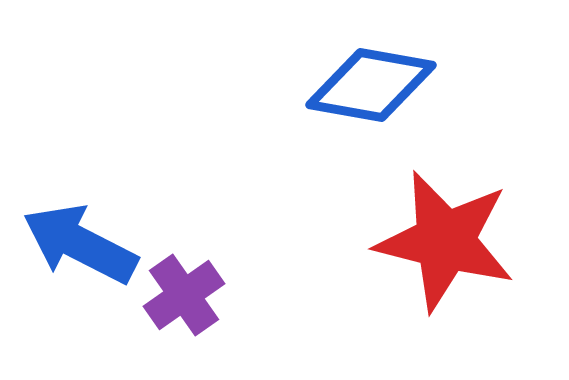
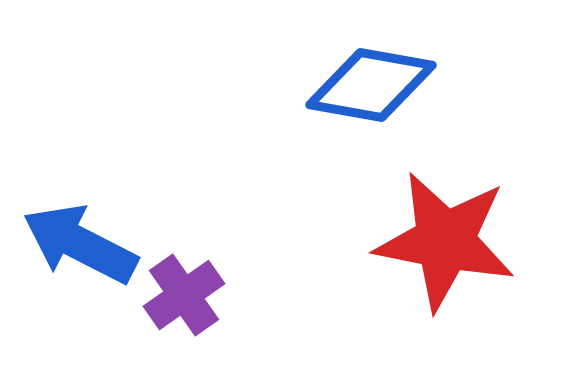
red star: rotated 3 degrees counterclockwise
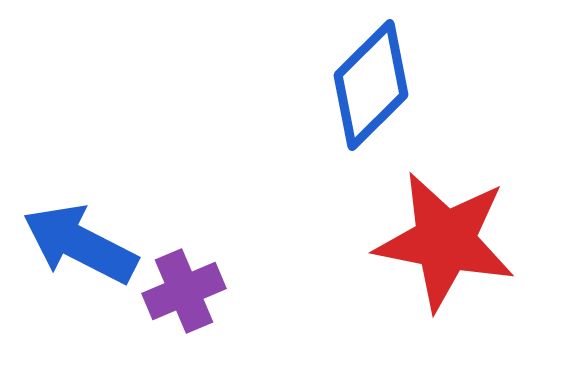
blue diamond: rotated 55 degrees counterclockwise
purple cross: moved 4 px up; rotated 12 degrees clockwise
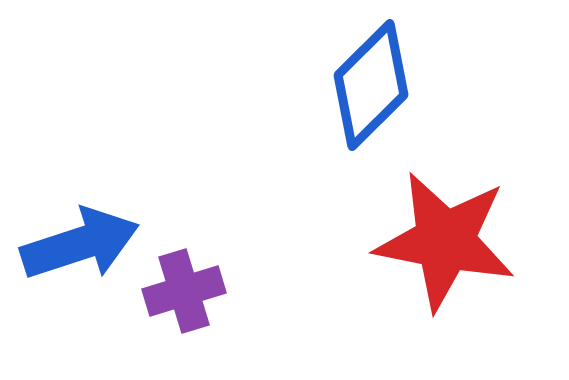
blue arrow: rotated 135 degrees clockwise
purple cross: rotated 6 degrees clockwise
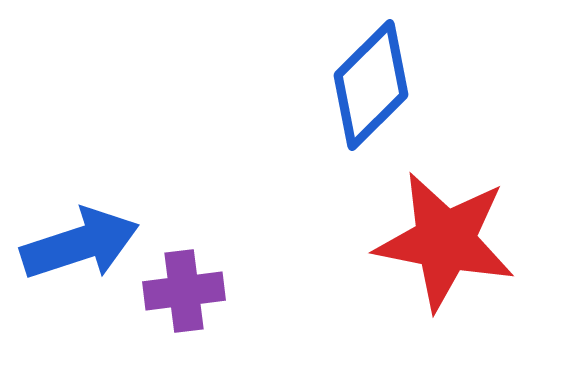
purple cross: rotated 10 degrees clockwise
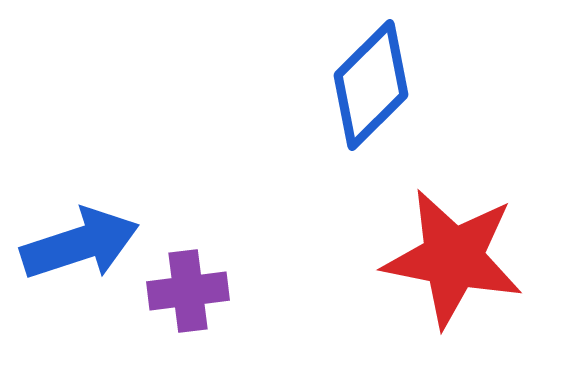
red star: moved 8 px right, 17 px down
purple cross: moved 4 px right
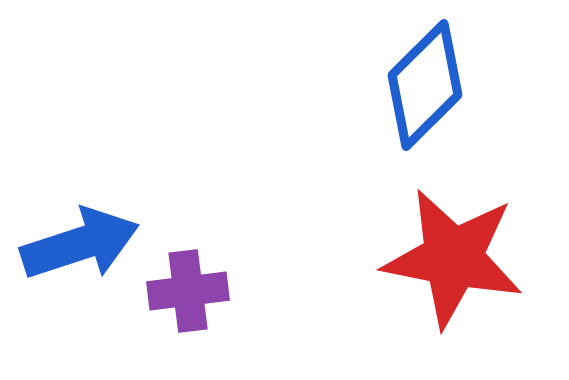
blue diamond: moved 54 px right
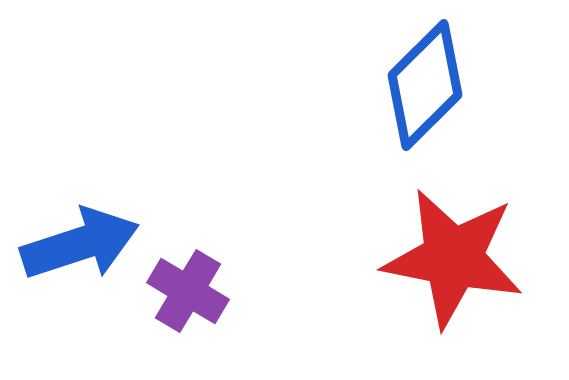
purple cross: rotated 38 degrees clockwise
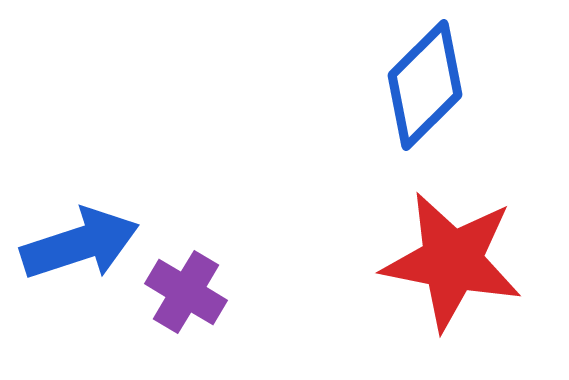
red star: moved 1 px left, 3 px down
purple cross: moved 2 px left, 1 px down
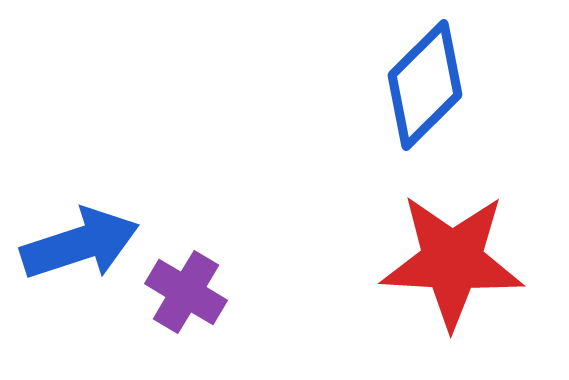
red star: rotated 8 degrees counterclockwise
